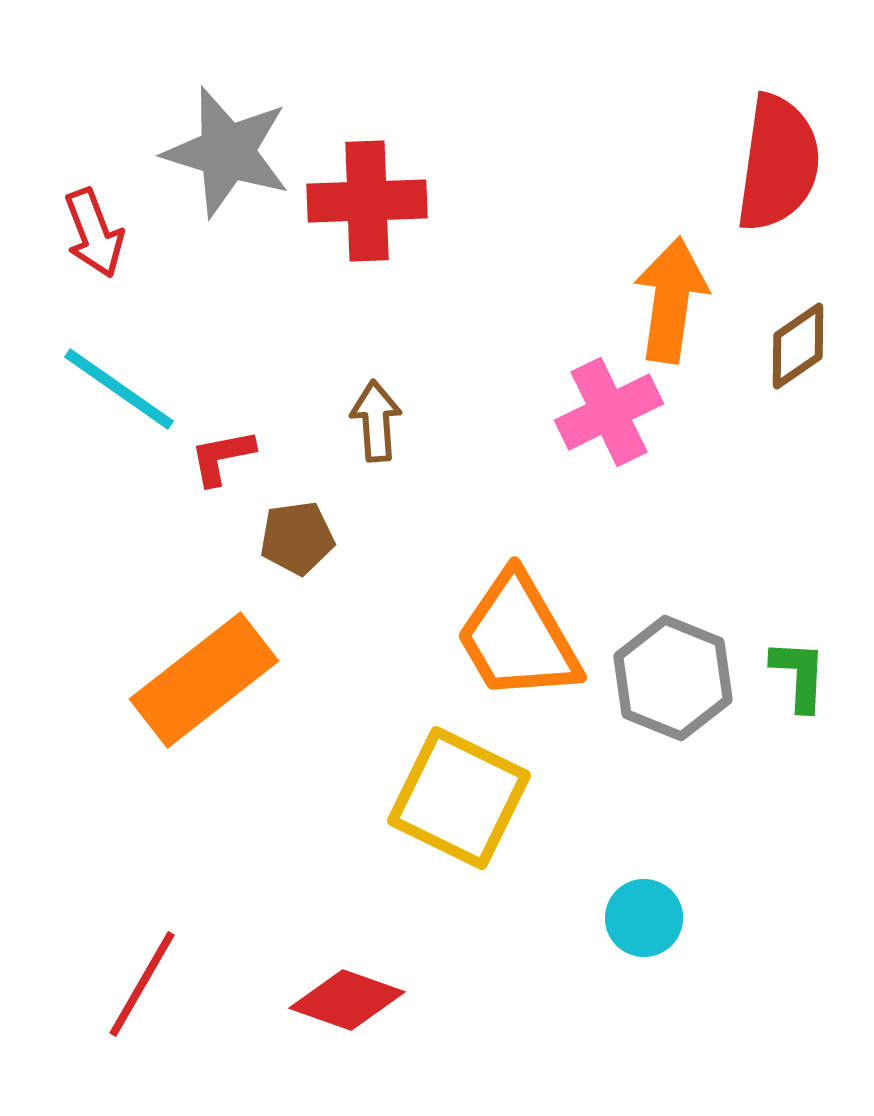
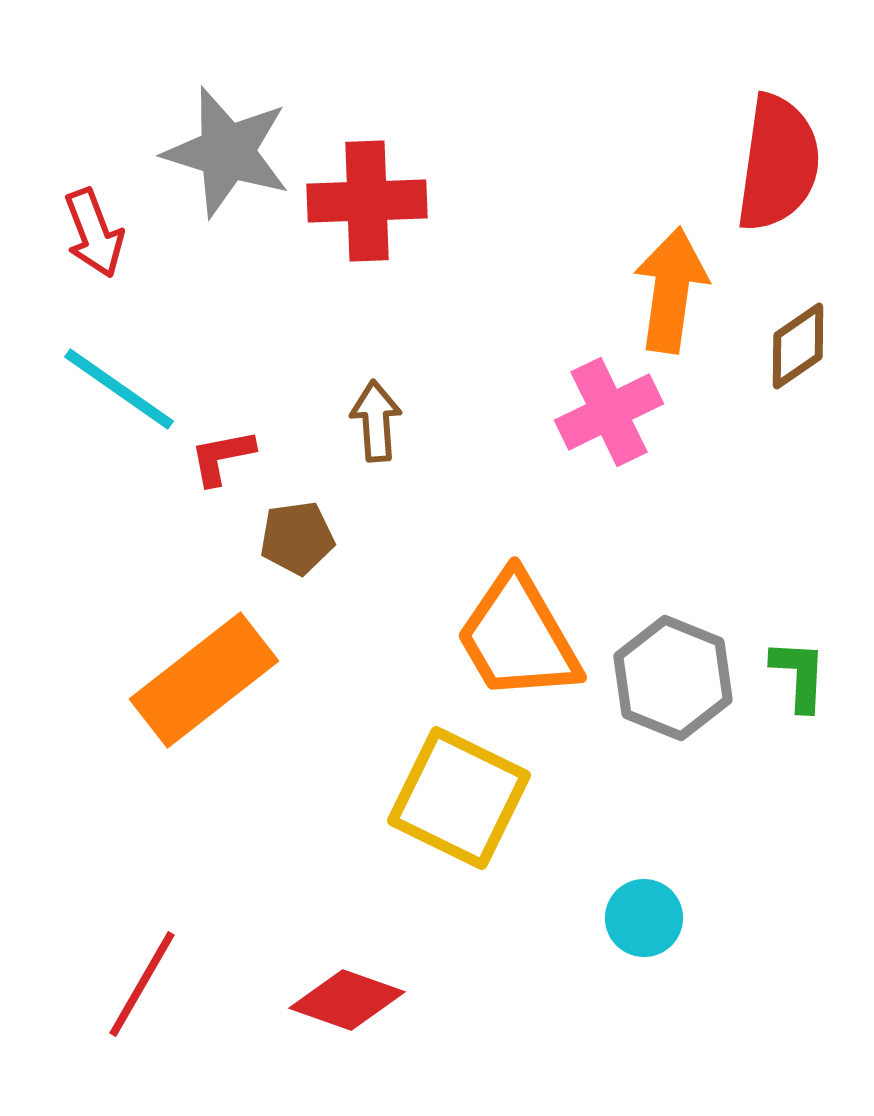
orange arrow: moved 10 px up
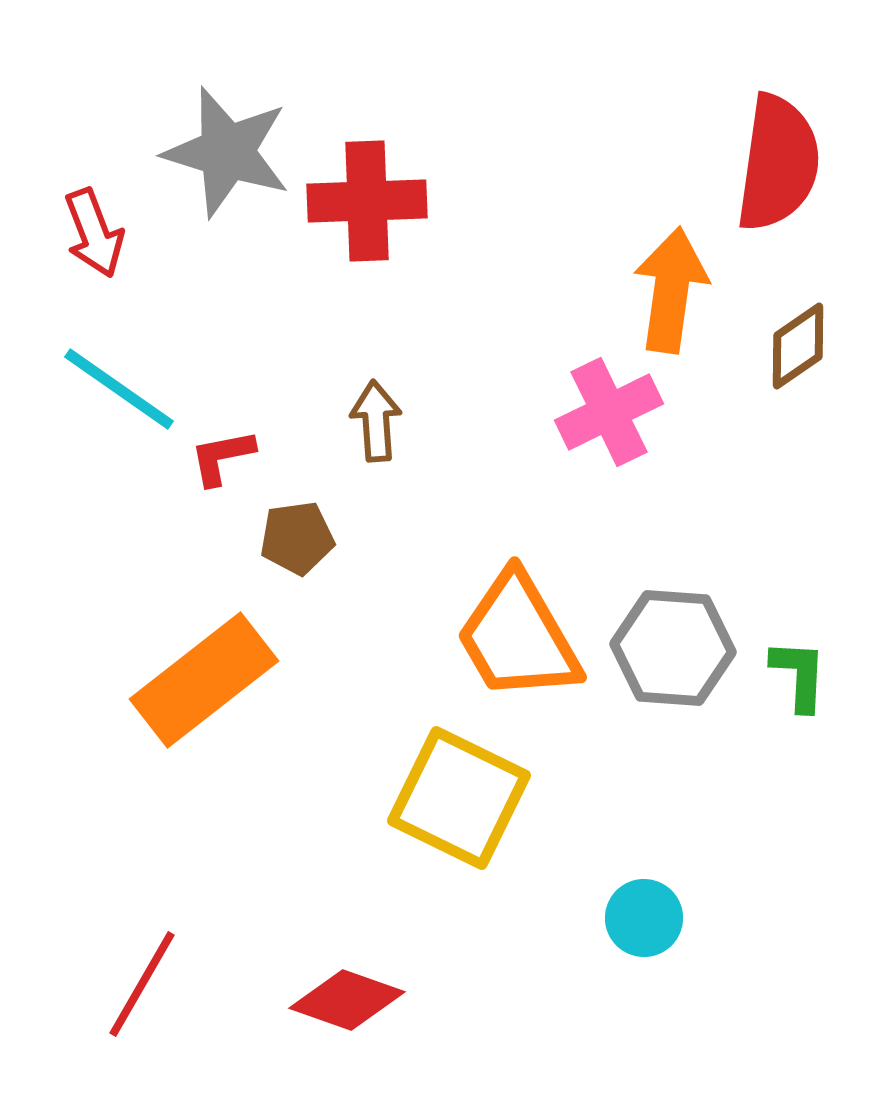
gray hexagon: moved 30 px up; rotated 18 degrees counterclockwise
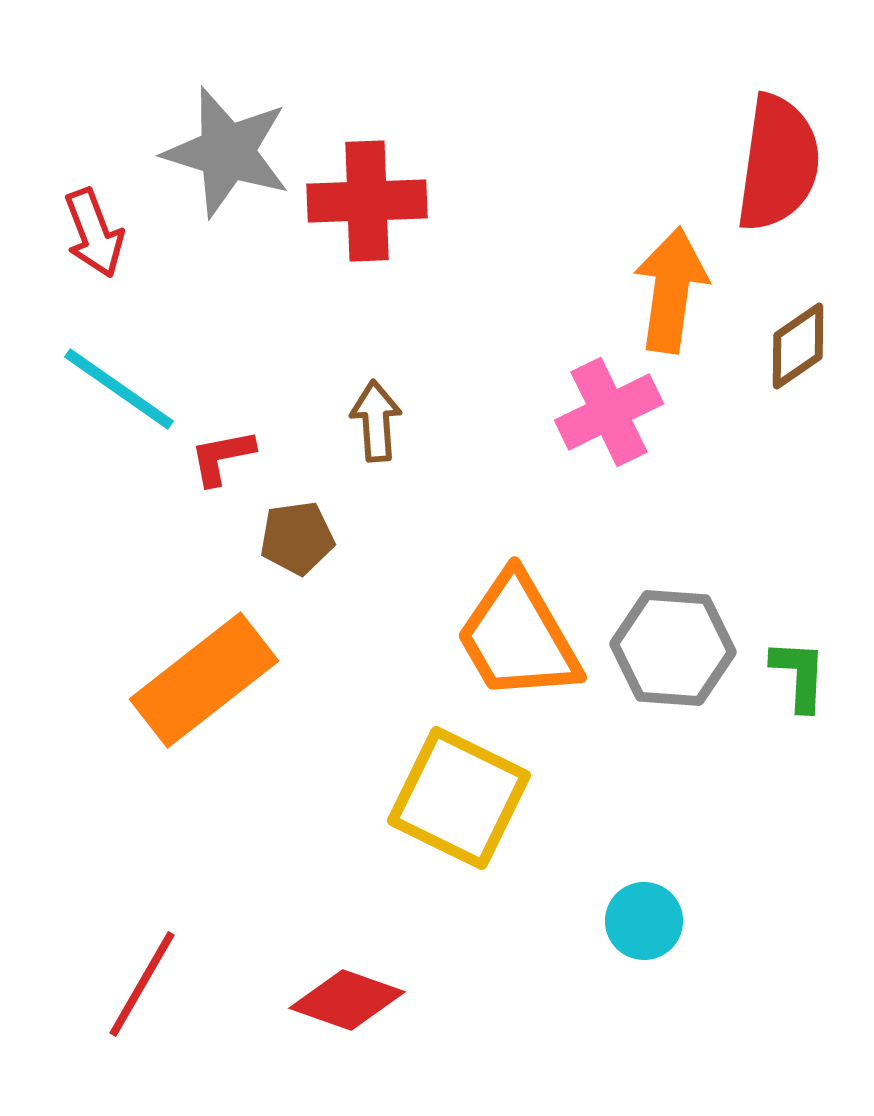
cyan circle: moved 3 px down
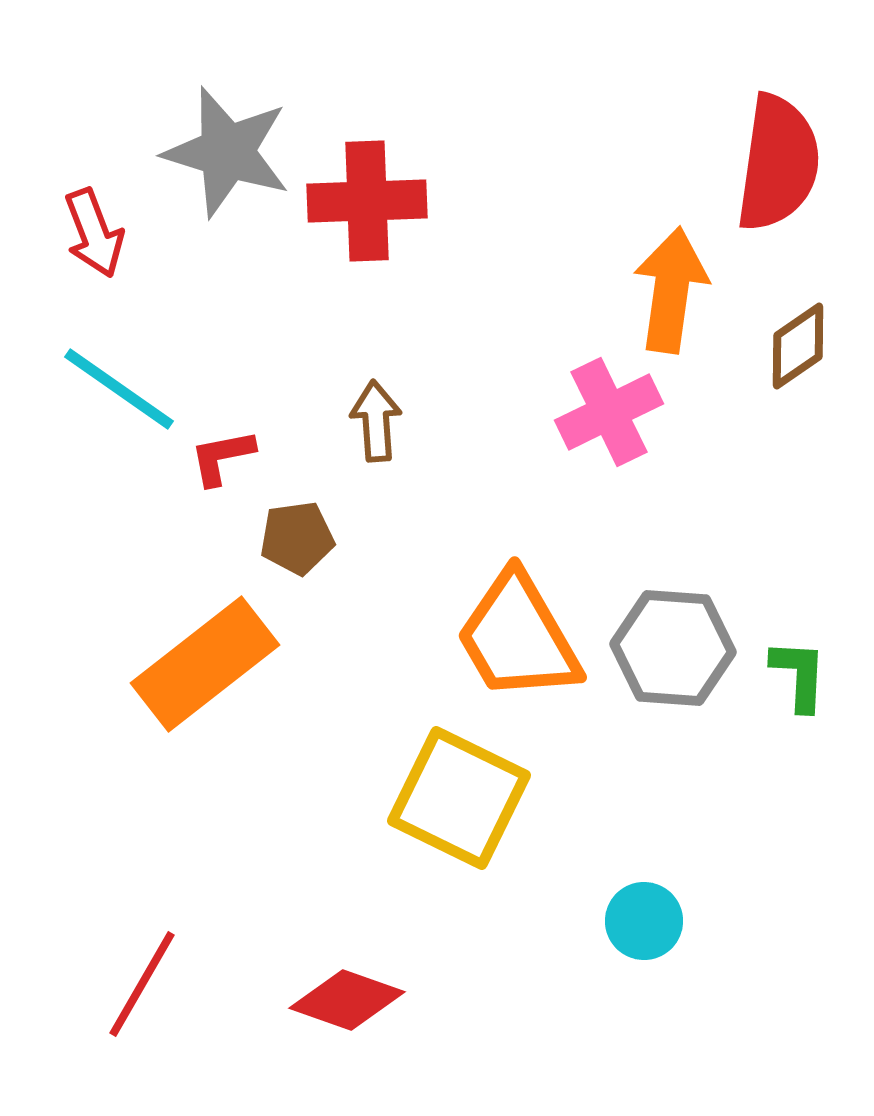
orange rectangle: moved 1 px right, 16 px up
